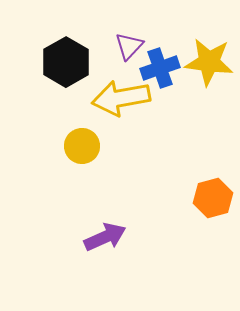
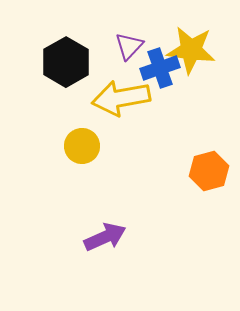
yellow star: moved 18 px left, 12 px up
orange hexagon: moved 4 px left, 27 px up
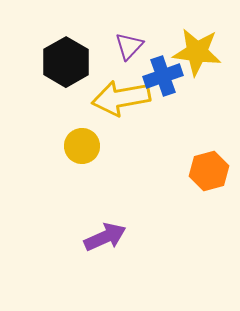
yellow star: moved 6 px right, 2 px down
blue cross: moved 3 px right, 8 px down
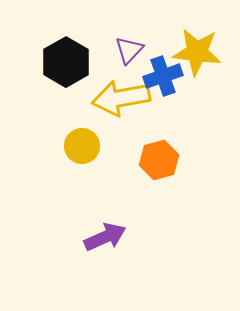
purple triangle: moved 4 px down
orange hexagon: moved 50 px left, 11 px up
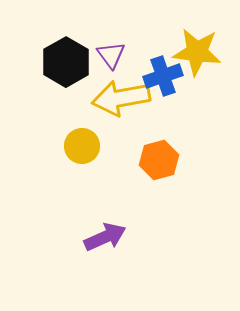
purple triangle: moved 18 px left, 5 px down; rotated 20 degrees counterclockwise
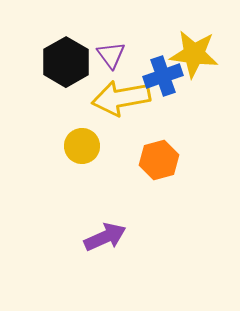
yellow star: moved 3 px left, 2 px down
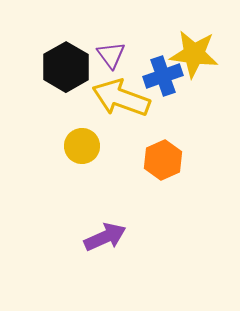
black hexagon: moved 5 px down
yellow arrow: rotated 30 degrees clockwise
orange hexagon: moved 4 px right; rotated 9 degrees counterclockwise
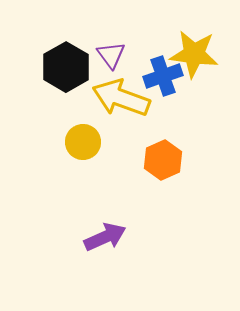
yellow circle: moved 1 px right, 4 px up
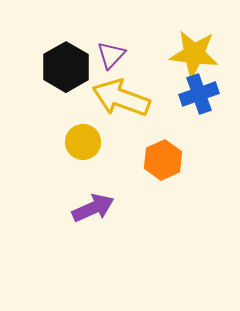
purple triangle: rotated 20 degrees clockwise
blue cross: moved 36 px right, 18 px down
purple arrow: moved 12 px left, 29 px up
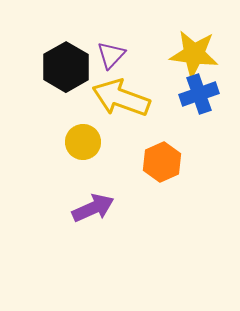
orange hexagon: moved 1 px left, 2 px down
